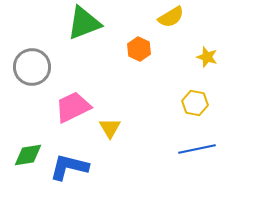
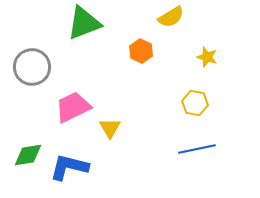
orange hexagon: moved 2 px right, 2 px down
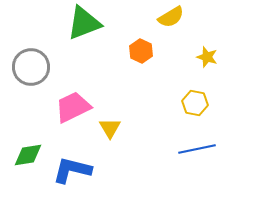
gray circle: moved 1 px left
blue L-shape: moved 3 px right, 3 px down
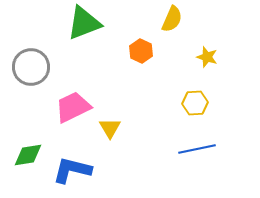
yellow semicircle: moved 1 px right, 2 px down; rotated 36 degrees counterclockwise
yellow hexagon: rotated 15 degrees counterclockwise
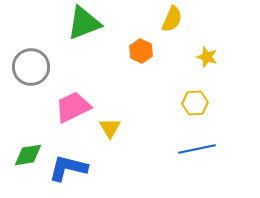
blue L-shape: moved 4 px left, 2 px up
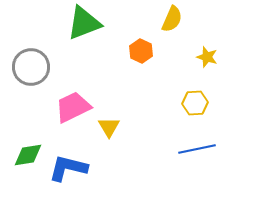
yellow triangle: moved 1 px left, 1 px up
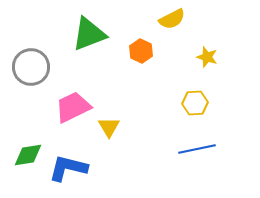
yellow semicircle: rotated 40 degrees clockwise
green triangle: moved 5 px right, 11 px down
